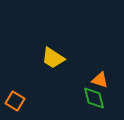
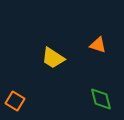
orange triangle: moved 2 px left, 35 px up
green diamond: moved 7 px right, 1 px down
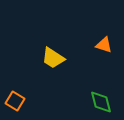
orange triangle: moved 6 px right
green diamond: moved 3 px down
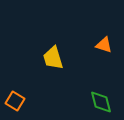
yellow trapezoid: rotated 40 degrees clockwise
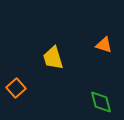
orange square: moved 1 px right, 13 px up; rotated 18 degrees clockwise
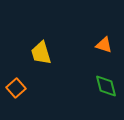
yellow trapezoid: moved 12 px left, 5 px up
green diamond: moved 5 px right, 16 px up
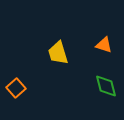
yellow trapezoid: moved 17 px right
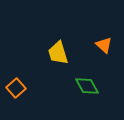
orange triangle: rotated 24 degrees clockwise
green diamond: moved 19 px left; rotated 15 degrees counterclockwise
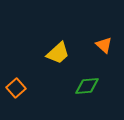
yellow trapezoid: rotated 115 degrees counterclockwise
green diamond: rotated 65 degrees counterclockwise
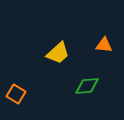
orange triangle: rotated 36 degrees counterclockwise
orange square: moved 6 px down; rotated 18 degrees counterclockwise
